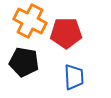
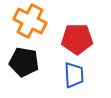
red pentagon: moved 11 px right, 6 px down
blue trapezoid: moved 2 px up
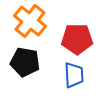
orange cross: rotated 12 degrees clockwise
black pentagon: moved 1 px right
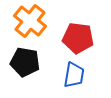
red pentagon: moved 1 px right, 1 px up; rotated 8 degrees clockwise
blue trapezoid: rotated 12 degrees clockwise
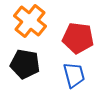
black pentagon: moved 2 px down
blue trapezoid: rotated 24 degrees counterclockwise
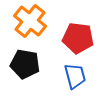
blue trapezoid: moved 1 px right, 1 px down
